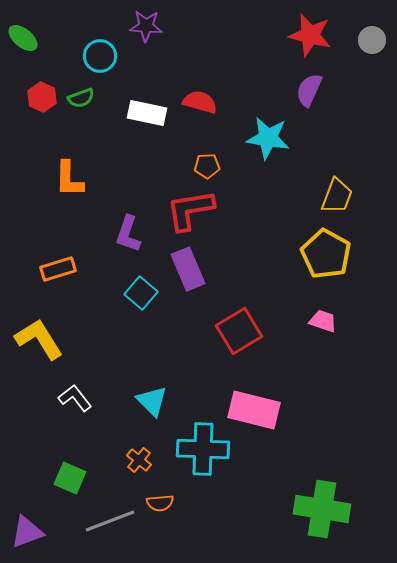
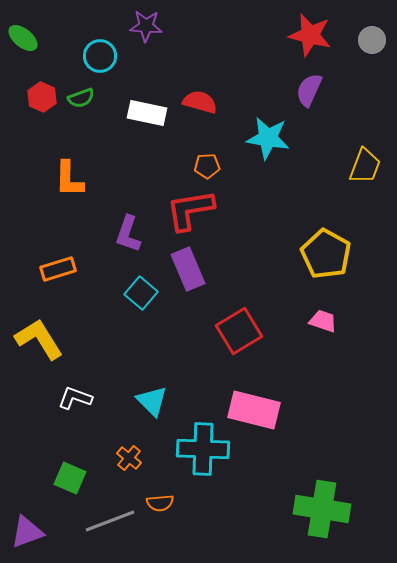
yellow trapezoid: moved 28 px right, 30 px up
white L-shape: rotated 32 degrees counterclockwise
orange cross: moved 10 px left, 2 px up
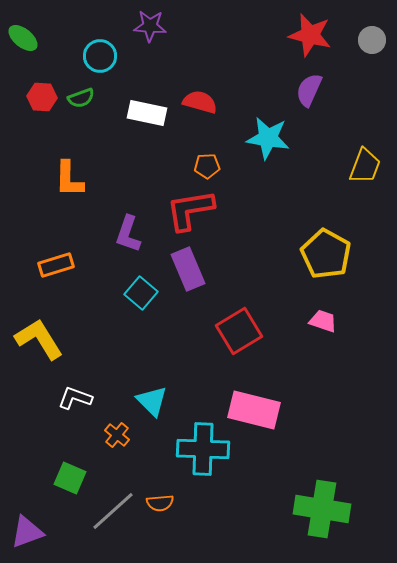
purple star: moved 4 px right
red hexagon: rotated 20 degrees counterclockwise
orange rectangle: moved 2 px left, 4 px up
orange cross: moved 12 px left, 23 px up
gray line: moved 3 px right, 10 px up; rotated 21 degrees counterclockwise
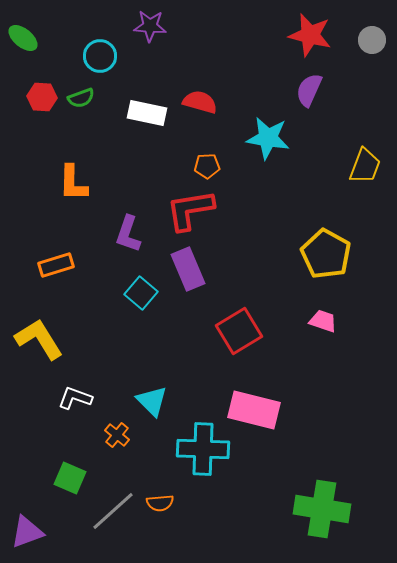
orange L-shape: moved 4 px right, 4 px down
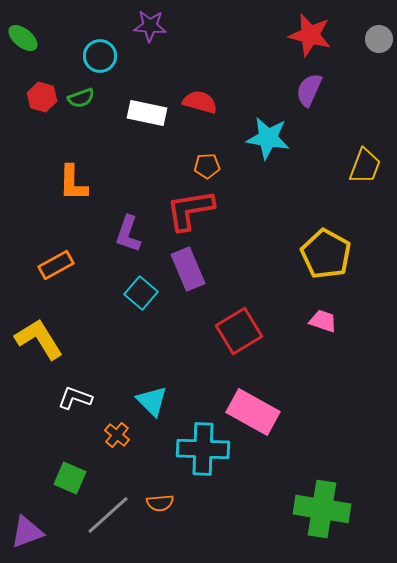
gray circle: moved 7 px right, 1 px up
red hexagon: rotated 12 degrees clockwise
orange rectangle: rotated 12 degrees counterclockwise
pink rectangle: moved 1 px left, 2 px down; rotated 15 degrees clockwise
gray line: moved 5 px left, 4 px down
